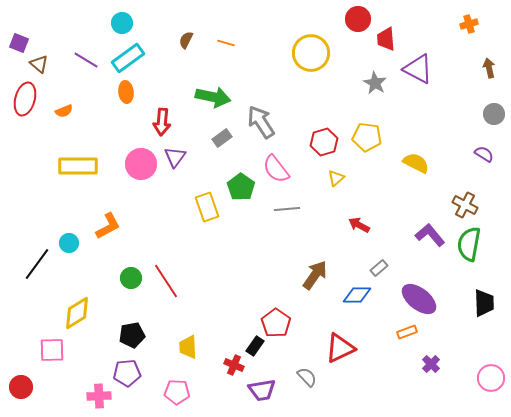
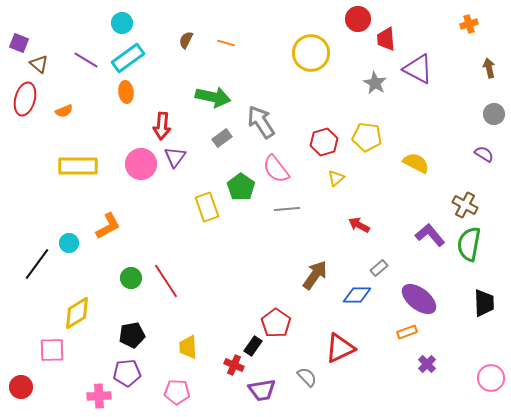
red arrow at (162, 122): moved 4 px down
black rectangle at (255, 346): moved 2 px left
purple cross at (431, 364): moved 4 px left
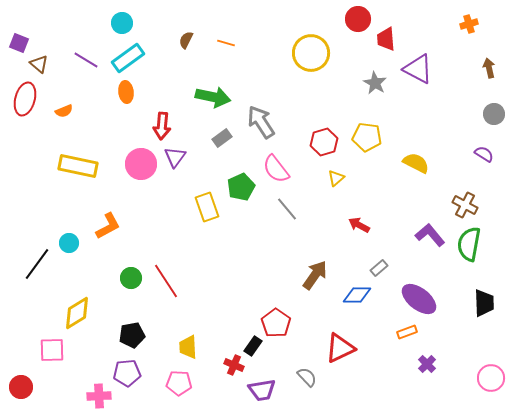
yellow rectangle at (78, 166): rotated 12 degrees clockwise
green pentagon at (241, 187): rotated 12 degrees clockwise
gray line at (287, 209): rotated 55 degrees clockwise
pink pentagon at (177, 392): moved 2 px right, 9 px up
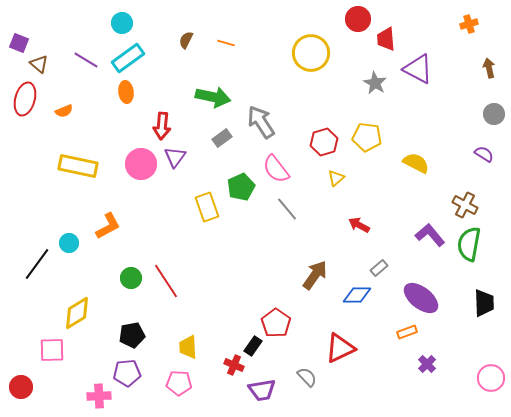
purple ellipse at (419, 299): moved 2 px right, 1 px up
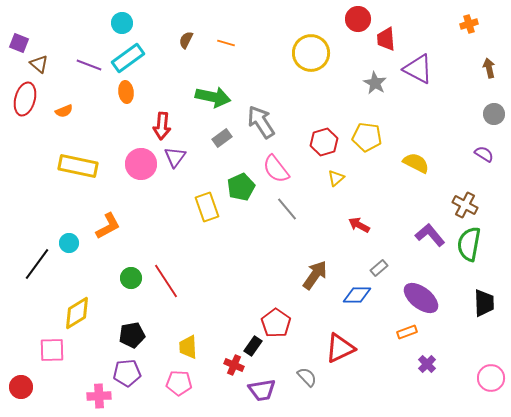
purple line at (86, 60): moved 3 px right, 5 px down; rotated 10 degrees counterclockwise
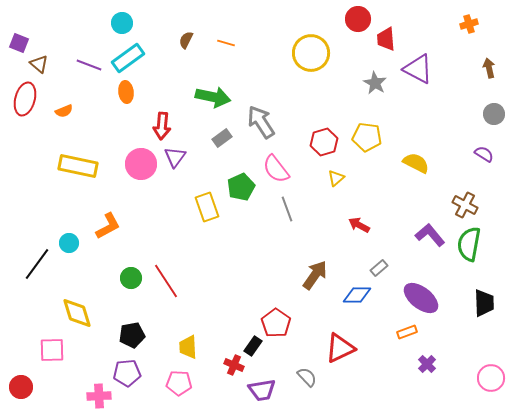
gray line at (287, 209): rotated 20 degrees clockwise
yellow diamond at (77, 313): rotated 76 degrees counterclockwise
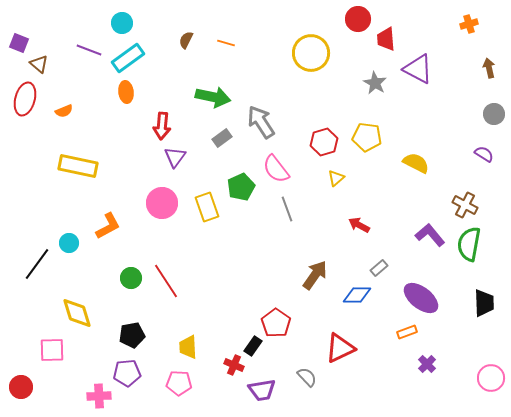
purple line at (89, 65): moved 15 px up
pink circle at (141, 164): moved 21 px right, 39 px down
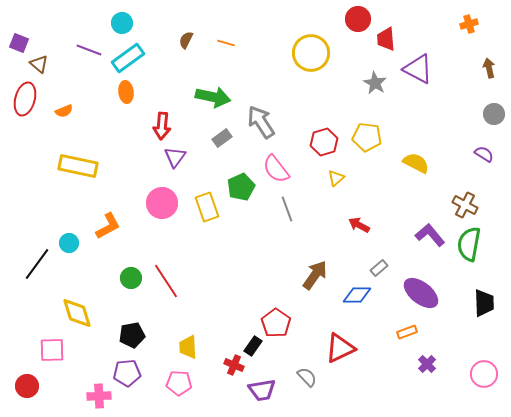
purple ellipse at (421, 298): moved 5 px up
pink circle at (491, 378): moved 7 px left, 4 px up
red circle at (21, 387): moved 6 px right, 1 px up
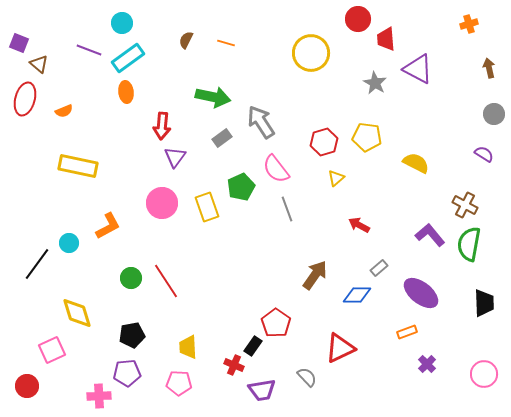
pink square at (52, 350): rotated 24 degrees counterclockwise
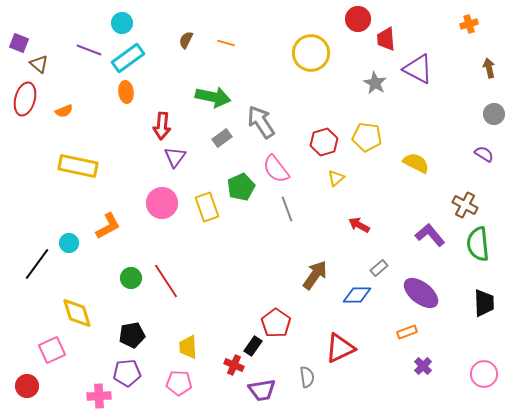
green semicircle at (469, 244): moved 9 px right; rotated 16 degrees counterclockwise
purple cross at (427, 364): moved 4 px left, 2 px down
gray semicircle at (307, 377): rotated 35 degrees clockwise
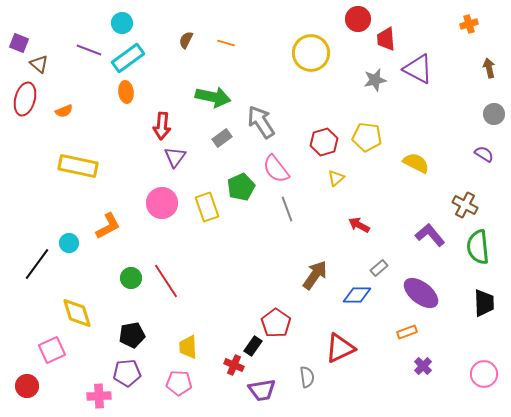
gray star at (375, 83): moved 3 px up; rotated 30 degrees clockwise
green semicircle at (478, 244): moved 3 px down
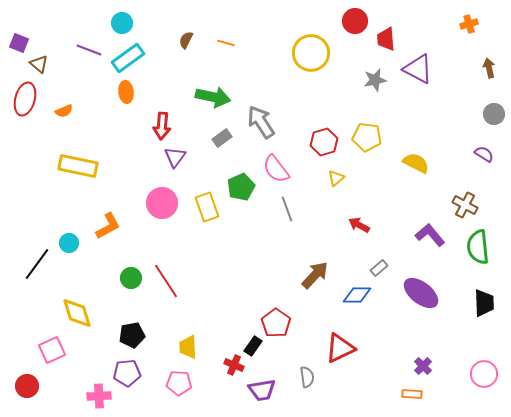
red circle at (358, 19): moved 3 px left, 2 px down
brown arrow at (315, 275): rotated 8 degrees clockwise
orange rectangle at (407, 332): moved 5 px right, 62 px down; rotated 24 degrees clockwise
